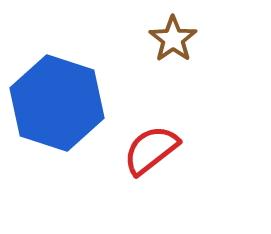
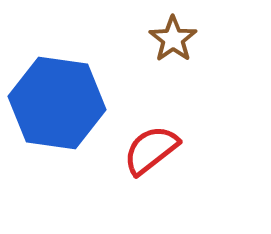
blue hexagon: rotated 10 degrees counterclockwise
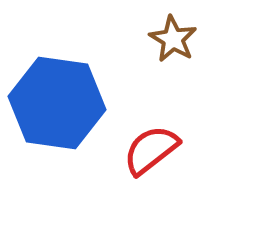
brown star: rotated 6 degrees counterclockwise
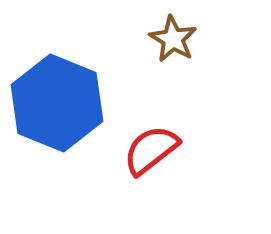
blue hexagon: rotated 14 degrees clockwise
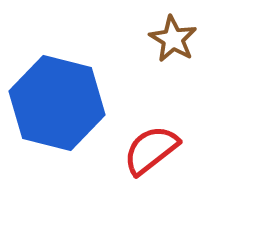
blue hexagon: rotated 8 degrees counterclockwise
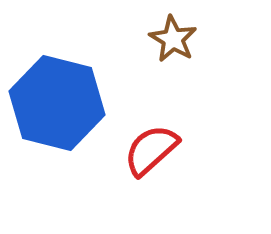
red semicircle: rotated 4 degrees counterclockwise
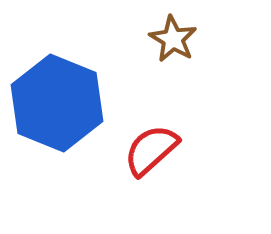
blue hexagon: rotated 8 degrees clockwise
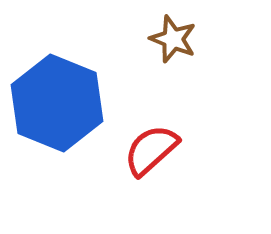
brown star: rotated 9 degrees counterclockwise
